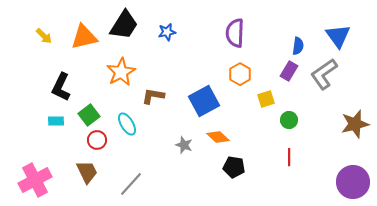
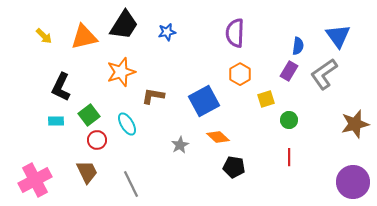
orange star: rotated 12 degrees clockwise
gray star: moved 4 px left; rotated 24 degrees clockwise
gray line: rotated 68 degrees counterclockwise
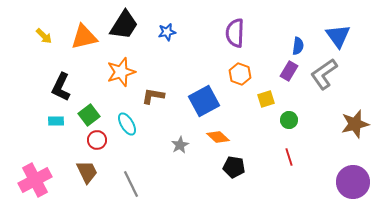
orange hexagon: rotated 10 degrees counterclockwise
red line: rotated 18 degrees counterclockwise
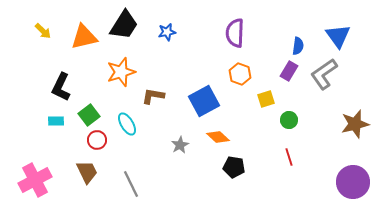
yellow arrow: moved 1 px left, 5 px up
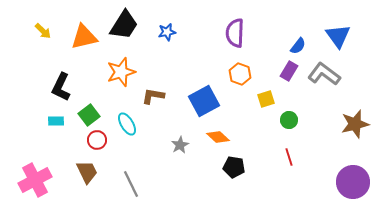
blue semicircle: rotated 30 degrees clockwise
gray L-shape: rotated 72 degrees clockwise
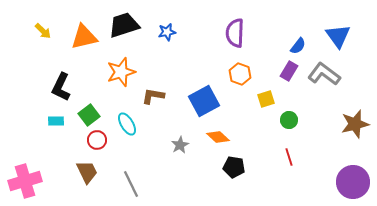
black trapezoid: rotated 140 degrees counterclockwise
pink cross: moved 10 px left, 1 px down; rotated 12 degrees clockwise
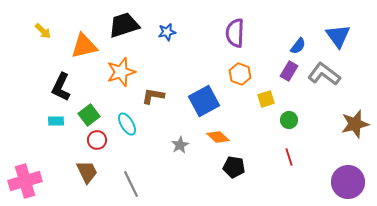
orange triangle: moved 9 px down
purple circle: moved 5 px left
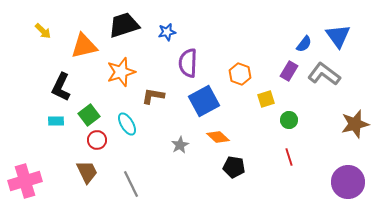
purple semicircle: moved 47 px left, 30 px down
blue semicircle: moved 6 px right, 2 px up
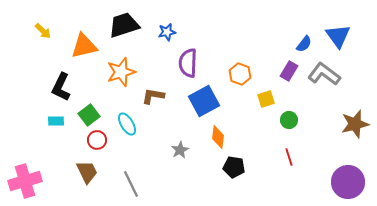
orange diamond: rotated 55 degrees clockwise
gray star: moved 5 px down
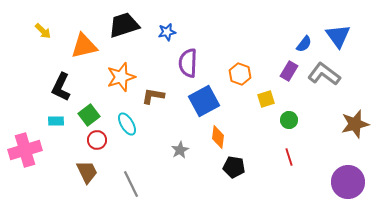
orange star: moved 5 px down
pink cross: moved 31 px up
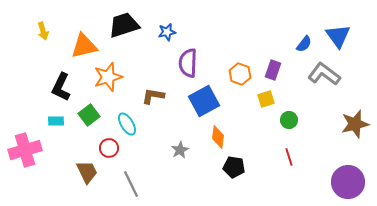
yellow arrow: rotated 30 degrees clockwise
purple rectangle: moved 16 px left, 1 px up; rotated 12 degrees counterclockwise
orange star: moved 13 px left
red circle: moved 12 px right, 8 px down
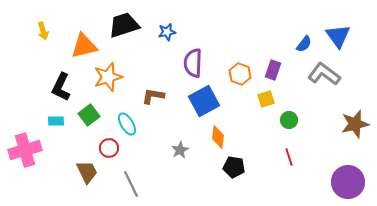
purple semicircle: moved 5 px right
